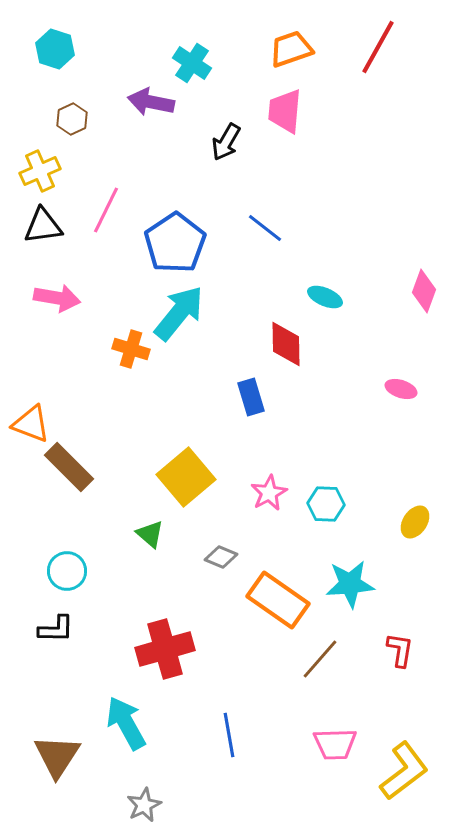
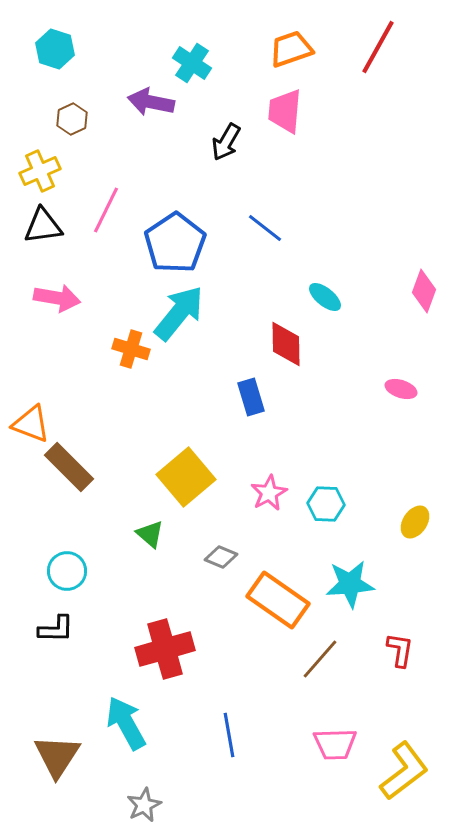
cyan ellipse at (325, 297): rotated 16 degrees clockwise
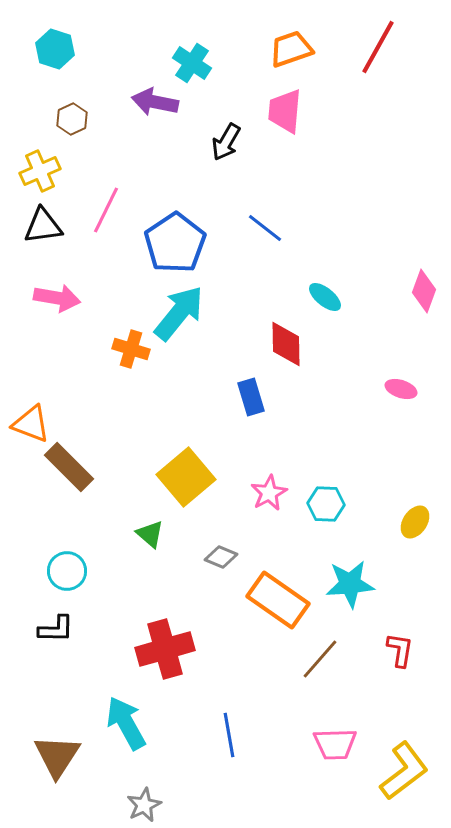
purple arrow at (151, 102): moved 4 px right
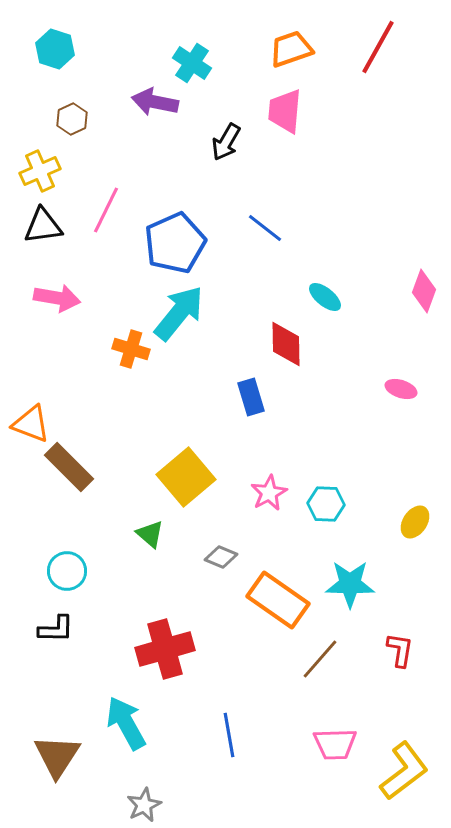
blue pentagon at (175, 243): rotated 10 degrees clockwise
cyan star at (350, 584): rotated 6 degrees clockwise
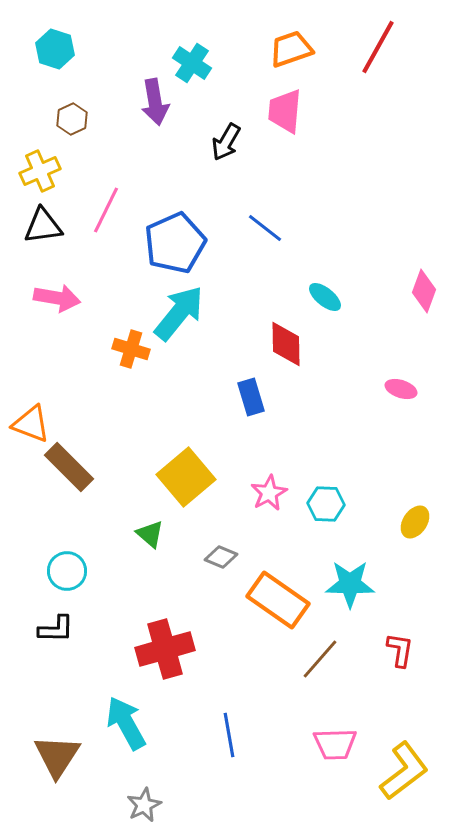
purple arrow at (155, 102): rotated 111 degrees counterclockwise
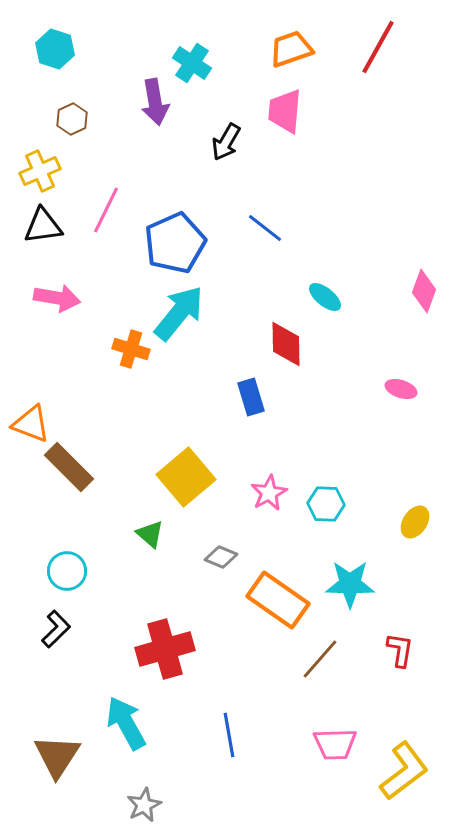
black L-shape at (56, 629): rotated 45 degrees counterclockwise
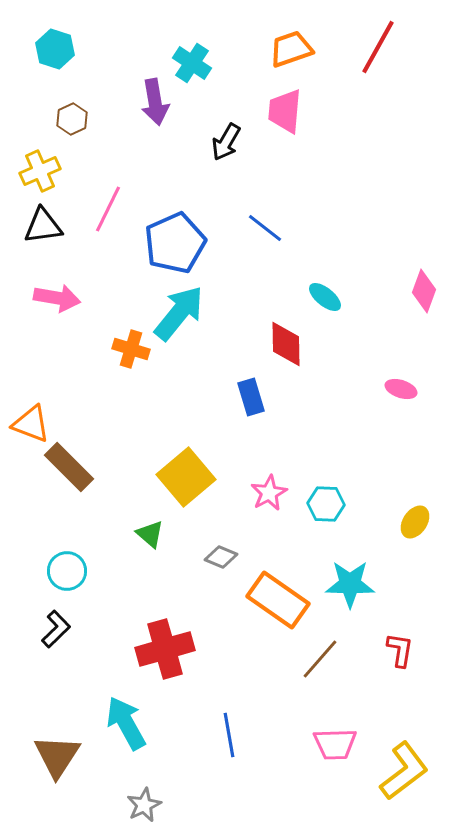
pink line at (106, 210): moved 2 px right, 1 px up
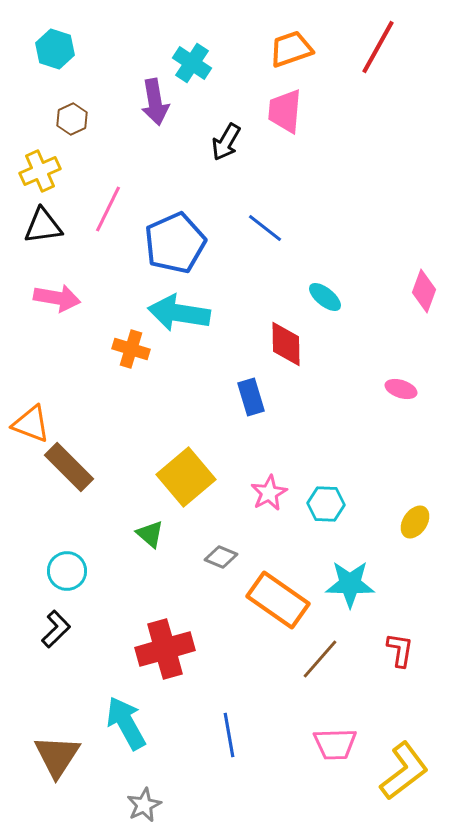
cyan arrow at (179, 313): rotated 120 degrees counterclockwise
